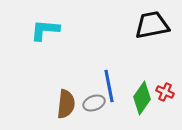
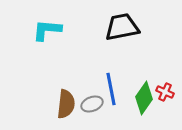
black trapezoid: moved 30 px left, 2 px down
cyan L-shape: moved 2 px right
blue line: moved 2 px right, 3 px down
green diamond: moved 2 px right
gray ellipse: moved 2 px left, 1 px down
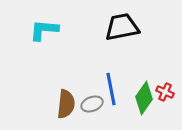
cyan L-shape: moved 3 px left
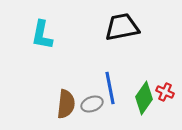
cyan L-shape: moved 2 px left, 5 px down; rotated 84 degrees counterclockwise
blue line: moved 1 px left, 1 px up
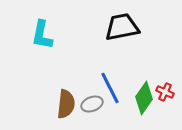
blue line: rotated 16 degrees counterclockwise
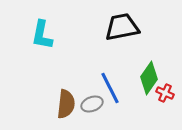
red cross: moved 1 px down
green diamond: moved 5 px right, 20 px up
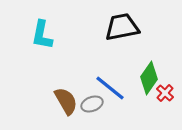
blue line: rotated 24 degrees counterclockwise
red cross: rotated 18 degrees clockwise
brown semicircle: moved 3 px up; rotated 36 degrees counterclockwise
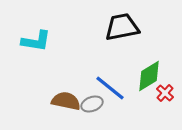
cyan L-shape: moved 6 px left, 6 px down; rotated 92 degrees counterclockwise
green diamond: moved 2 px up; rotated 24 degrees clockwise
brown semicircle: rotated 48 degrees counterclockwise
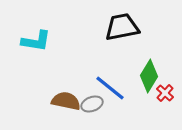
green diamond: rotated 28 degrees counterclockwise
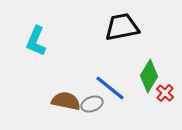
cyan L-shape: rotated 104 degrees clockwise
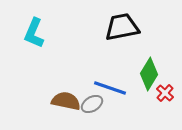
cyan L-shape: moved 2 px left, 8 px up
green diamond: moved 2 px up
blue line: rotated 20 degrees counterclockwise
gray ellipse: rotated 10 degrees counterclockwise
